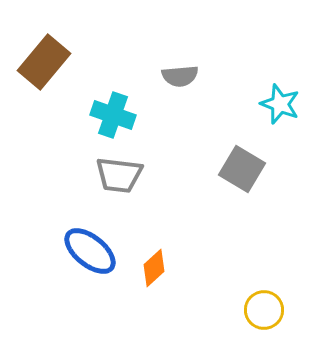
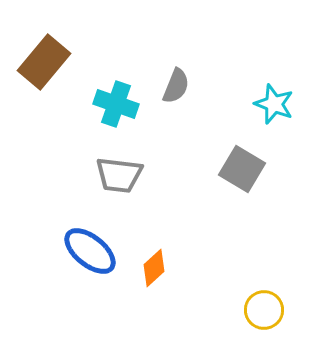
gray semicircle: moved 4 px left, 10 px down; rotated 63 degrees counterclockwise
cyan star: moved 6 px left
cyan cross: moved 3 px right, 11 px up
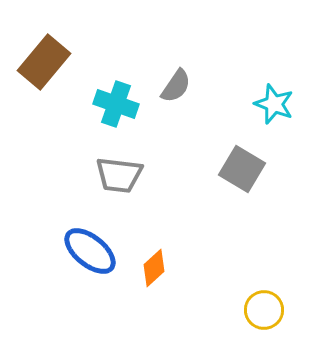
gray semicircle: rotated 12 degrees clockwise
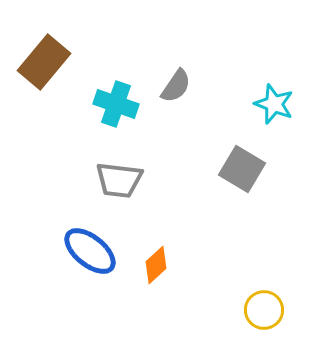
gray trapezoid: moved 5 px down
orange diamond: moved 2 px right, 3 px up
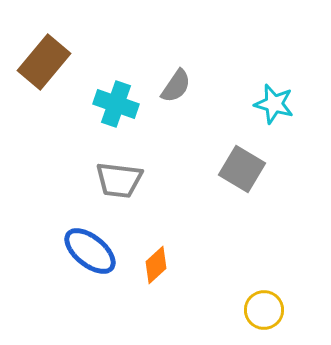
cyan star: rotated 6 degrees counterclockwise
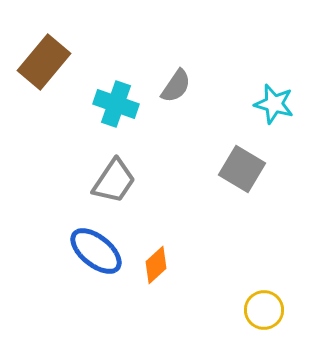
gray trapezoid: moved 5 px left, 1 px down; rotated 63 degrees counterclockwise
blue ellipse: moved 6 px right
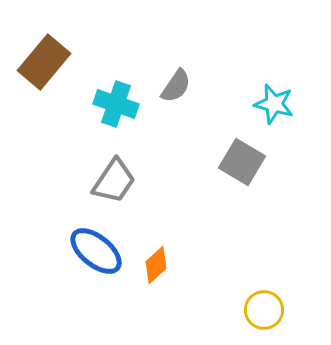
gray square: moved 7 px up
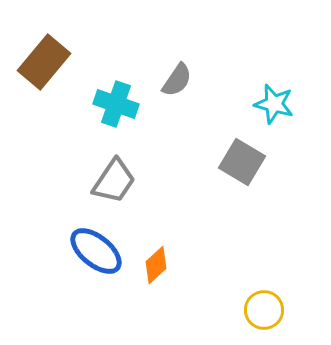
gray semicircle: moved 1 px right, 6 px up
